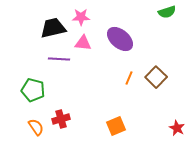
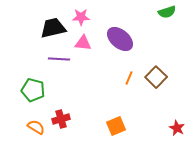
orange semicircle: rotated 24 degrees counterclockwise
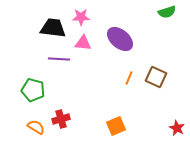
black trapezoid: rotated 20 degrees clockwise
brown square: rotated 20 degrees counterclockwise
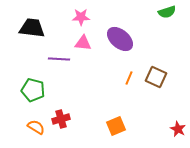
black trapezoid: moved 21 px left
red star: moved 1 px right, 1 px down
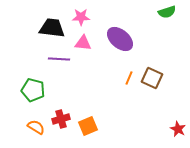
black trapezoid: moved 20 px right
brown square: moved 4 px left, 1 px down
orange square: moved 28 px left
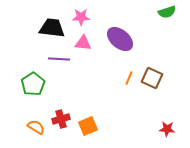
green pentagon: moved 6 px up; rotated 25 degrees clockwise
red star: moved 11 px left; rotated 21 degrees counterclockwise
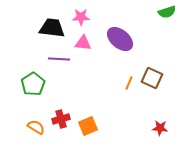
orange line: moved 5 px down
red star: moved 7 px left, 1 px up
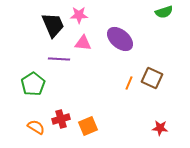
green semicircle: moved 3 px left
pink star: moved 2 px left, 2 px up
black trapezoid: moved 1 px right, 3 px up; rotated 60 degrees clockwise
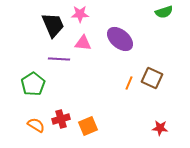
pink star: moved 1 px right, 1 px up
orange semicircle: moved 2 px up
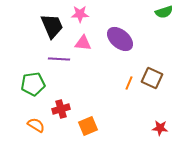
black trapezoid: moved 1 px left, 1 px down
green pentagon: rotated 25 degrees clockwise
red cross: moved 10 px up
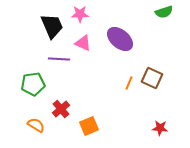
pink triangle: rotated 18 degrees clockwise
red cross: rotated 24 degrees counterclockwise
orange square: moved 1 px right
